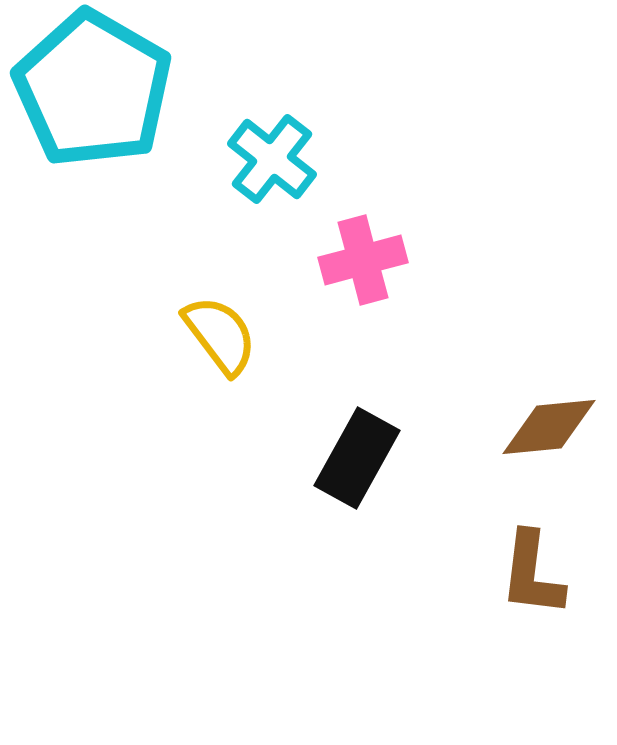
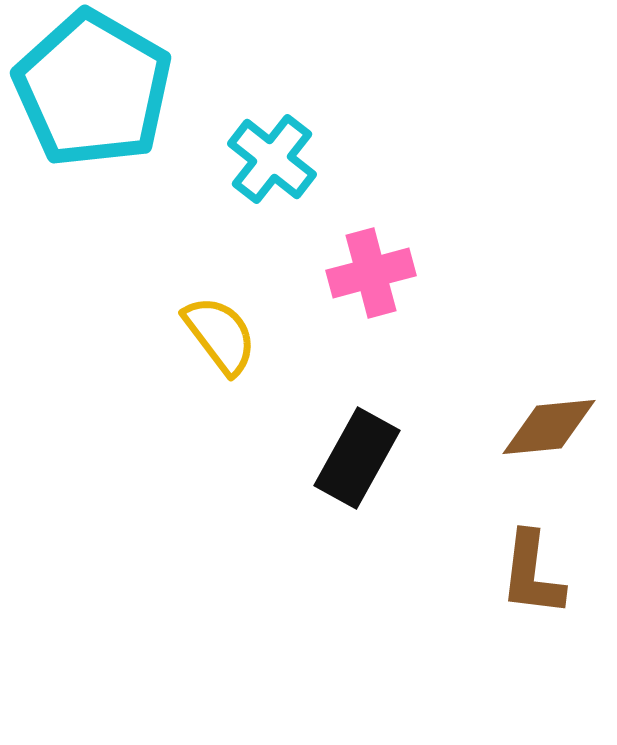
pink cross: moved 8 px right, 13 px down
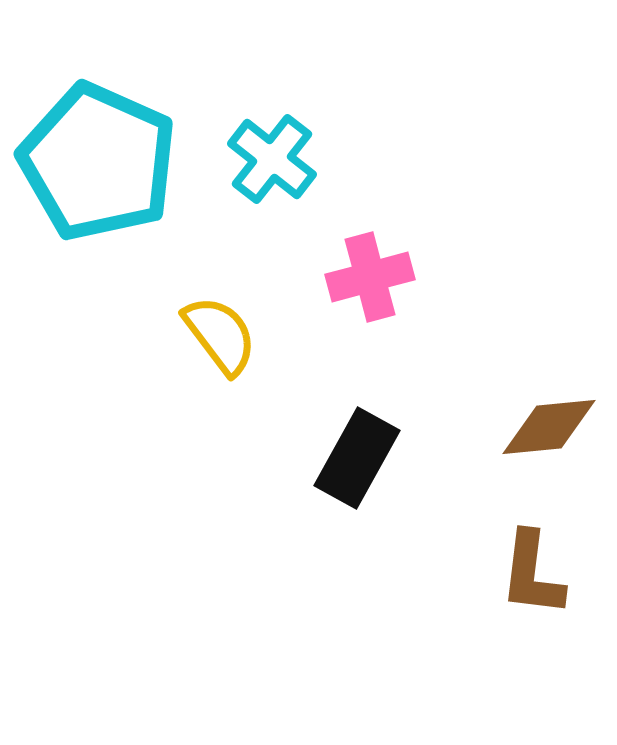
cyan pentagon: moved 5 px right, 73 px down; rotated 6 degrees counterclockwise
pink cross: moved 1 px left, 4 px down
